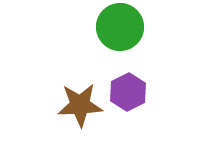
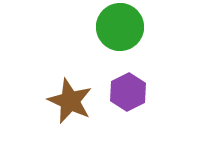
brown star: moved 10 px left, 4 px up; rotated 27 degrees clockwise
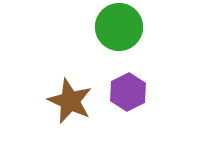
green circle: moved 1 px left
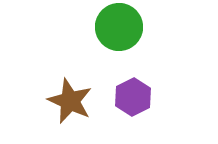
purple hexagon: moved 5 px right, 5 px down
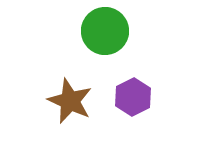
green circle: moved 14 px left, 4 px down
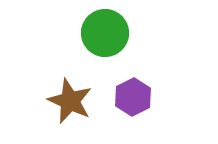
green circle: moved 2 px down
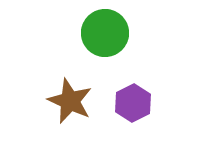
purple hexagon: moved 6 px down
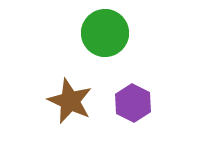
purple hexagon: rotated 6 degrees counterclockwise
